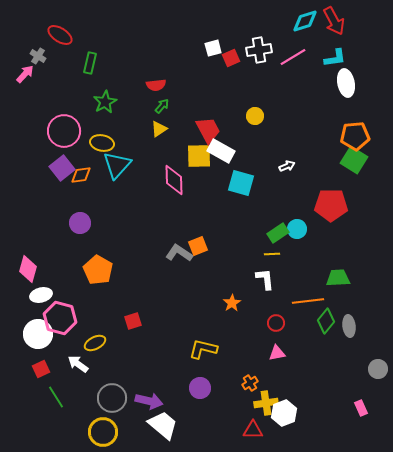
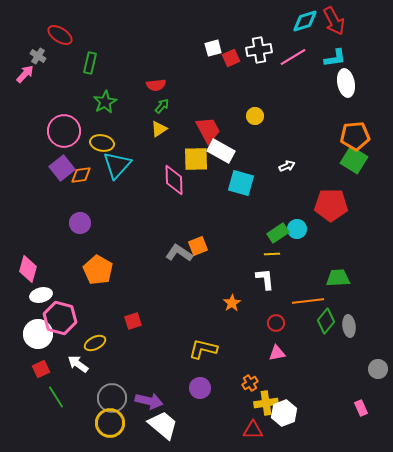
yellow square at (199, 156): moved 3 px left, 3 px down
yellow circle at (103, 432): moved 7 px right, 9 px up
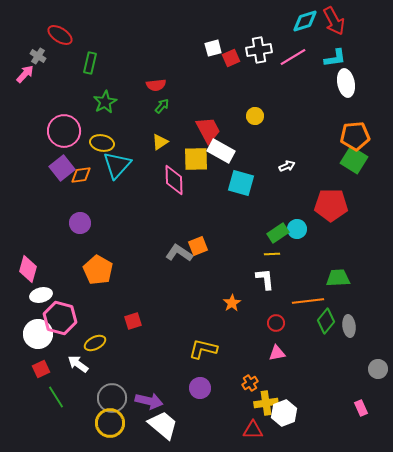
yellow triangle at (159, 129): moved 1 px right, 13 px down
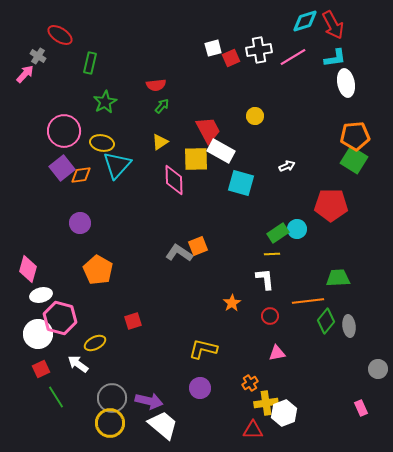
red arrow at (334, 21): moved 1 px left, 4 px down
red circle at (276, 323): moved 6 px left, 7 px up
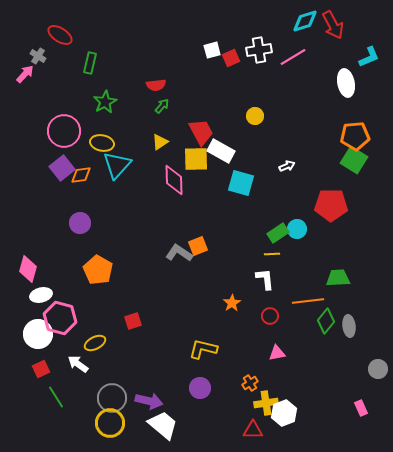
white square at (213, 48): moved 1 px left, 2 px down
cyan L-shape at (335, 58): moved 34 px right, 1 px up; rotated 15 degrees counterclockwise
red trapezoid at (208, 130): moved 7 px left, 2 px down
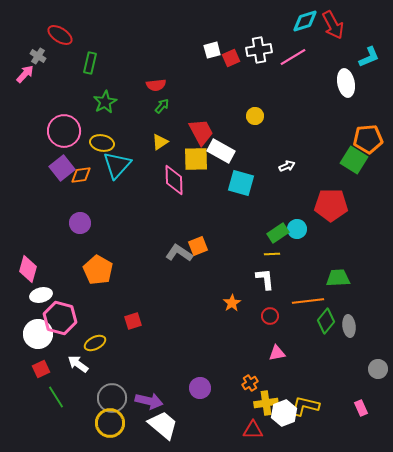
orange pentagon at (355, 136): moved 13 px right, 3 px down
yellow L-shape at (203, 349): moved 102 px right, 57 px down
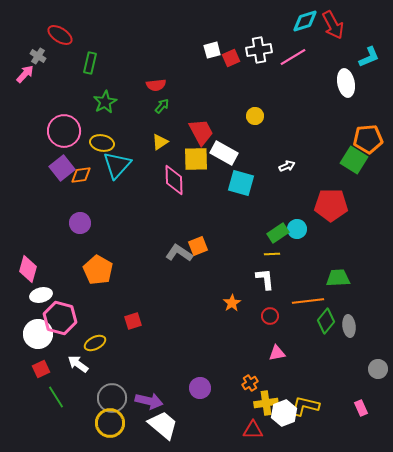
white rectangle at (221, 151): moved 3 px right, 2 px down
